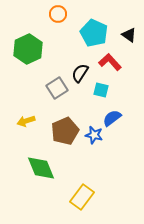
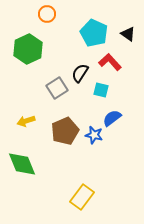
orange circle: moved 11 px left
black triangle: moved 1 px left, 1 px up
green diamond: moved 19 px left, 4 px up
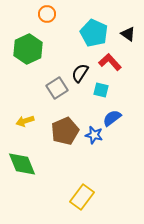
yellow arrow: moved 1 px left
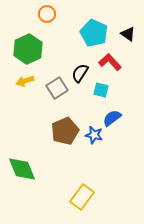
yellow arrow: moved 40 px up
green diamond: moved 5 px down
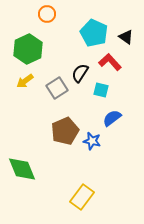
black triangle: moved 2 px left, 3 px down
yellow arrow: rotated 18 degrees counterclockwise
blue star: moved 2 px left, 6 px down
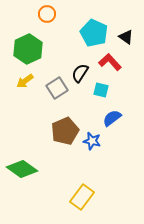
green diamond: rotated 32 degrees counterclockwise
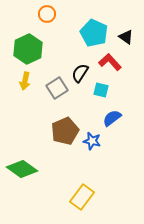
yellow arrow: rotated 42 degrees counterclockwise
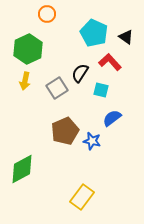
green diamond: rotated 64 degrees counterclockwise
